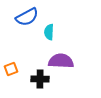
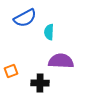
blue semicircle: moved 2 px left, 1 px down
orange square: moved 2 px down
black cross: moved 4 px down
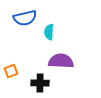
blue semicircle: rotated 15 degrees clockwise
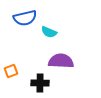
cyan semicircle: rotated 70 degrees counterclockwise
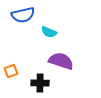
blue semicircle: moved 2 px left, 3 px up
purple semicircle: rotated 15 degrees clockwise
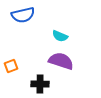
cyan semicircle: moved 11 px right, 4 px down
orange square: moved 5 px up
black cross: moved 1 px down
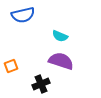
black cross: moved 1 px right; rotated 24 degrees counterclockwise
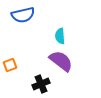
cyan semicircle: rotated 63 degrees clockwise
purple semicircle: rotated 20 degrees clockwise
orange square: moved 1 px left, 1 px up
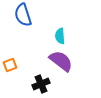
blue semicircle: rotated 85 degrees clockwise
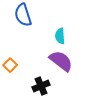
orange square: rotated 24 degrees counterclockwise
black cross: moved 2 px down
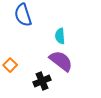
black cross: moved 1 px right, 5 px up
